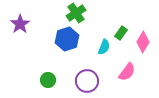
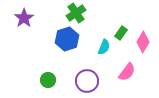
purple star: moved 4 px right, 6 px up
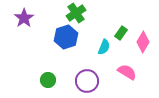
blue hexagon: moved 1 px left, 2 px up
pink semicircle: rotated 96 degrees counterclockwise
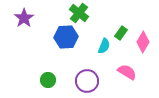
green cross: moved 3 px right; rotated 18 degrees counterclockwise
blue hexagon: rotated 15 degrees clockwise
cyan semicircle: moved 1 px up
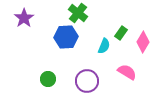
green cross: moved 1 px left
green circle: moved 1 px up
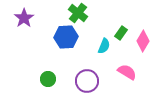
pink diamond: moved 1 px up
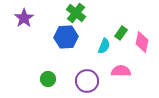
green cross: moved 2 px left
pink diamond: moved 1 px left, 1 px down; rotated 20 degrees counterclockwise
pink semicircle: moved 6 px left, 1 px up; rotated 30 degrees counterclockwise
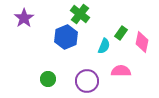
green cross: moved 4 px right, 1 px down
blue hexagon: rotated 20 degrees counterclockwise
